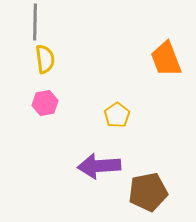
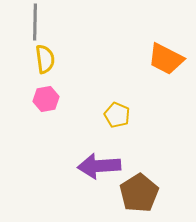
orange trapezoid: rotated 42 degrees counterclockwise
pink hexagon: moved 1 px right, 4 px up
yellow pentagon: rotated 15 degrees counterclockwise
brown pentagon: moved 9 px left, 1 px down; rotated 21 degrees counterclockwise
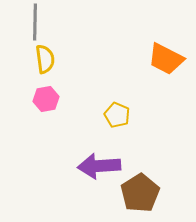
brown pentagon: moved 1 px right
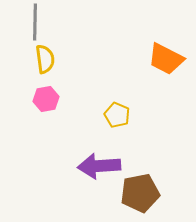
brown pentagon: rotated 21 degrees clockwise
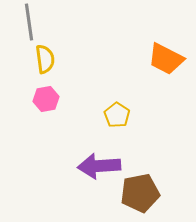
gray line: moved 6 px left; rotated 9 degrees counterclockwise
yellow pentagon: rotated 10 degrees clockwise
